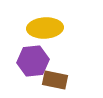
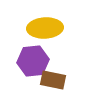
brown rectangle: moved 2 px left
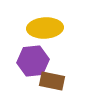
brown rectangle: moved 1 px left, 1 px down
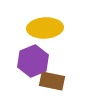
purple hexagon: rotated 16 degrees counterclockwise
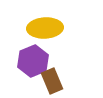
brown rectangle: rotated 55 degrees clockwise
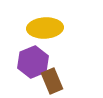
purple hexagon: moved 1 px down
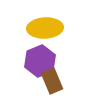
purple hexagon: moved 7 px right, 1 px up
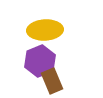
yellow ellipse: moved 2 px down
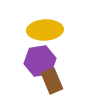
purple hexagon: rotated 12 degrees clockwise
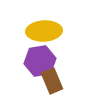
yellow ellipse: moved 1 px left, 1 px down
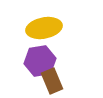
yellow ellipse: moved 3 px up; rotated 8 degrees counterclockwise
